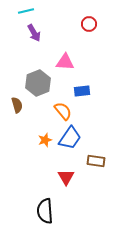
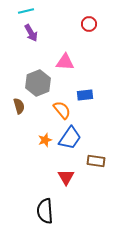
purple arrow: moved 3 px left
blue rectangle: moved 3 px right, 4 px down
brown semicircle: moved 2 px right, 1 px down
orange semicircle: moved 1 px left, 1 px up
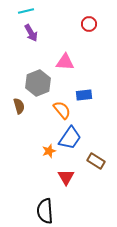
blue rectangle: moved 1 px left
orange star: moved 4 px right, 11 px down
brown rectangle: rotated 24 degrees clockwise
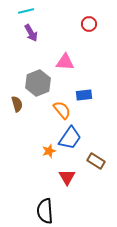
brown semicircle: moved 2 px left, 2 px up
red triangle: moved 1 px right
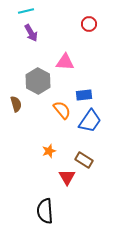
gray hexagon: moved 2 px up; rotated 10 degrees counterclockwise
brown semicircle: moved 1 px left
blue trapezoid: moved 20 px right, 17 px up
brown rectangle: moved 12 px left, 1 px up
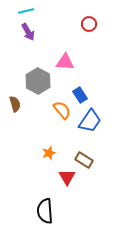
purple arrow: moved 3 px left, 1 px up
blue rectangle: moved 4 px left; rotated 63 degrees clockwise
brown semicircle: moved 1 px left
orange star: moved 2 px down
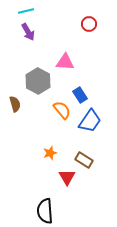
orange star: moved 1 px right
